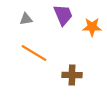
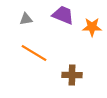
purple trapezoid: rotated 45 degrees counterclockwise
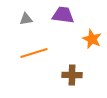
purple trapezoid: rotated 15 degrees counterclockwise
orange star: moved 12 px down; rotated 24 degrees clockwise
orange line: rotated 48 degrees counterclockwise
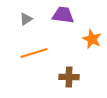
gray triangle: rotated 24 degrees counterclockwise
brown cross: moved 3 px left, 2 px down
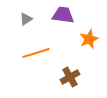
orange star: moved 3 px left; rotated 24 degrees clockwise
orange line: moved 2 px right
brown cross: moved 1 px right; rotated 30 degrees counterclockwise
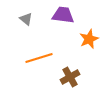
gray triangle: rotated 48 degrees counterclockwise
orange line: moved 3 px right, 5 px down
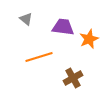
purple trapezoid: moved 12 px down
orange line: moved 1 px up
brown cross: moved 3 px right, 1 px down
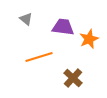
brown cross: rotated 18 degrees counterclockwise
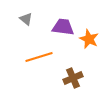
orange star: rotated 24 degrees counterclockwise
brown cross: rotated 24 degrees clockwise
